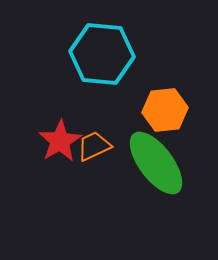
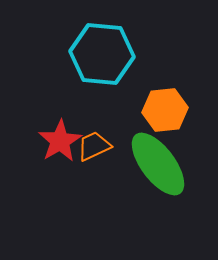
green ellipse: moved 2 px right, 1 px down
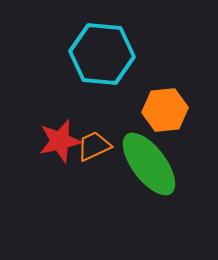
red star: rotated 18 degrees clockwise
green ellipse: moved 9 px left
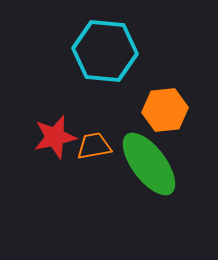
cyan hexagon: moved 3 px right, 3 px up
red star: moved 5 px left, 4 px up
orange trapezoid: rotated 15 degrees clockwise
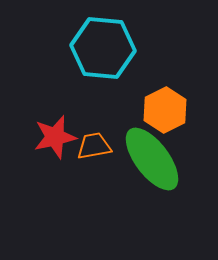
cyan hexagon: moved 2 px left, 3 px up
orange hexagon: rotated 21 degrees counterclockwise
green ellipse: moved 3 px right, 5 px up
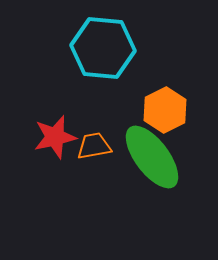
green ellipse: moved 2 px up
